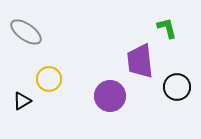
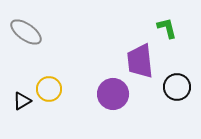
yellow circle: moved 10 px down
purple circle: moved 3 px right, 2 px up
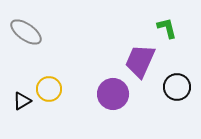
purple trapezoid: rotated 30 degrees clockwise
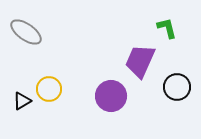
purple circle: moved 2 px left, 2 px down
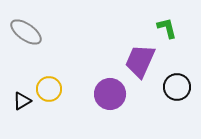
purple circle: moved 1 px left, 2 px up
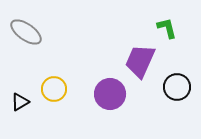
yellow circle: moved 5 px right
black triangle: moved 2 px left, 1 px down
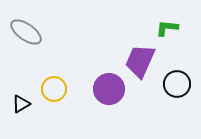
green L-shape: rotated 70 degrees counterclockwise
black circle: moved 3 px up
purple circle: moved 1 px left, 5 px up
black triangle: moved 1 px right, 2 px down
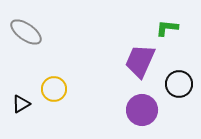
black circle: moved 2 px right
purple circle: moved 33 px right, 21 px down
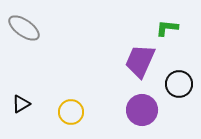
gray ellipse: moved 2 px left, 4 px up
yellow circle: moved 17 px right, 23 px down
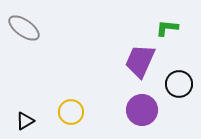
black triangle: moved 4 px right, 17 px down
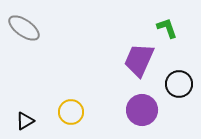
green L-shape: rotated 65 degrees clockwise
purple trapezoid: moved 1 px left, 1 px up
